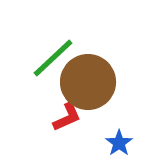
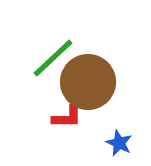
red L-shape: rotated 24 degrees clockwise
blue star: rotated 12 degrees counterclockwise
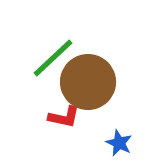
red L-shape: moved 3 px left; rotated 12 degrees clockwise
